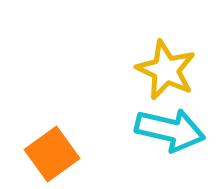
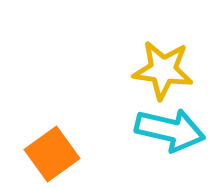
yellow star: moved 3 px left; rotated 18 degrees counterclockwise
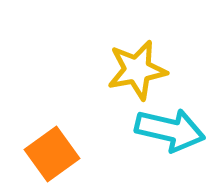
yellow star: moved 26 px left; rotated 18 degrees counterclockwise
